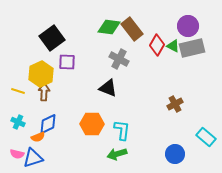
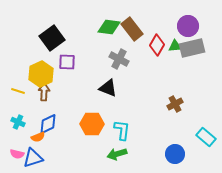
green triangle: moved 2 px right; rotated 32 degrees counterclockwise
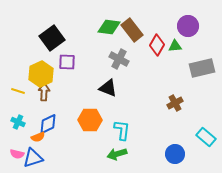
brown rectangle: moved 1 px down
gray rectangle: moved 10 px right, 20 px down
brown cross: moved 1 px up
orange hexagon: moved 2 px left, 4 px up
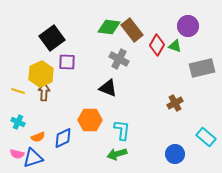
green triangle: rotated 24 degrees clockwise
blue diamond: moved 15 px right, 14 px down
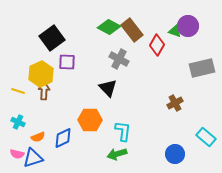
green diamond: rotated 20 degrees clockwise
green triangle: moved 15 px up
black triangle: rotated 24 degrees clockwise
brown arrow: moved 1 px up
cyan L-shape: moved 1 px right, 1 px down
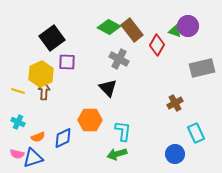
cyan rectangle: moved 10 px left, 4 px up; rotated 24 degrees clockwise
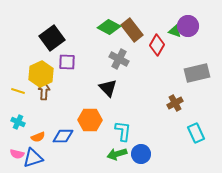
gray rectangle: moved 5 px left, 5 px down
blue diamond: moved 2 px up; rotated 25 degrees clockwise
blue circle: moved 34 px left
